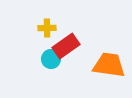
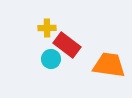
red rectangle: moved 1 px right, 1 px up; rotated 72 degrees clockwise
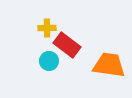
cyan circle: moved 2 px left, 2 px down
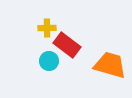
orange trapezoid: moved 1 px right; rotated 8 degrees clockwise
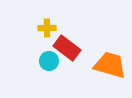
red rectangle: moved 3 px down
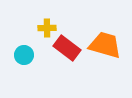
cyan circle: moved 25 px left, 6 px up
orange trapezoid: moved 5 px left, 20 px up
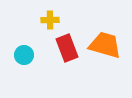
yellow cross: moved 3 px right, 8 px up
red rectangle: rotated 32 degrees clockwise
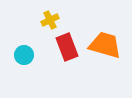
yellow cross: rotated 24 degrees counterclockwise
red rectangle: moved 1 px up
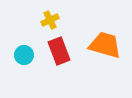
red rectangle: moved 8 px left, 4 px down
